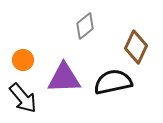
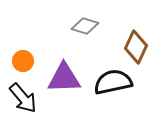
gray diamond: rotated 56 degrees clockwise
orange circle: moved 1 px down
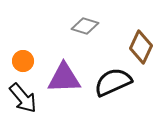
brown diamond: moved 5 px right
black semicircle: rotated 12 degrees counterclockwise
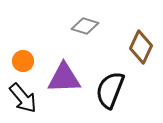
black semicircle: moved 3 px left, 8 px down; rotated 45 degrees counterclockwise
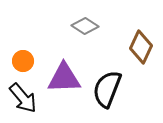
gray diamond: rotated 16 degrees clockwise
black semicircle: moved 3 px left, 1 px up
